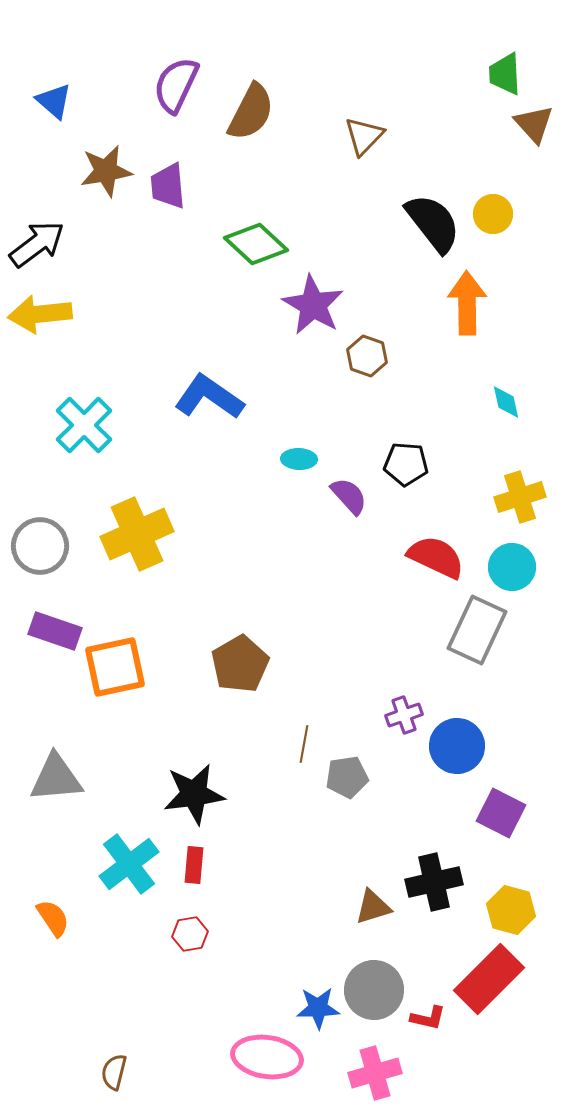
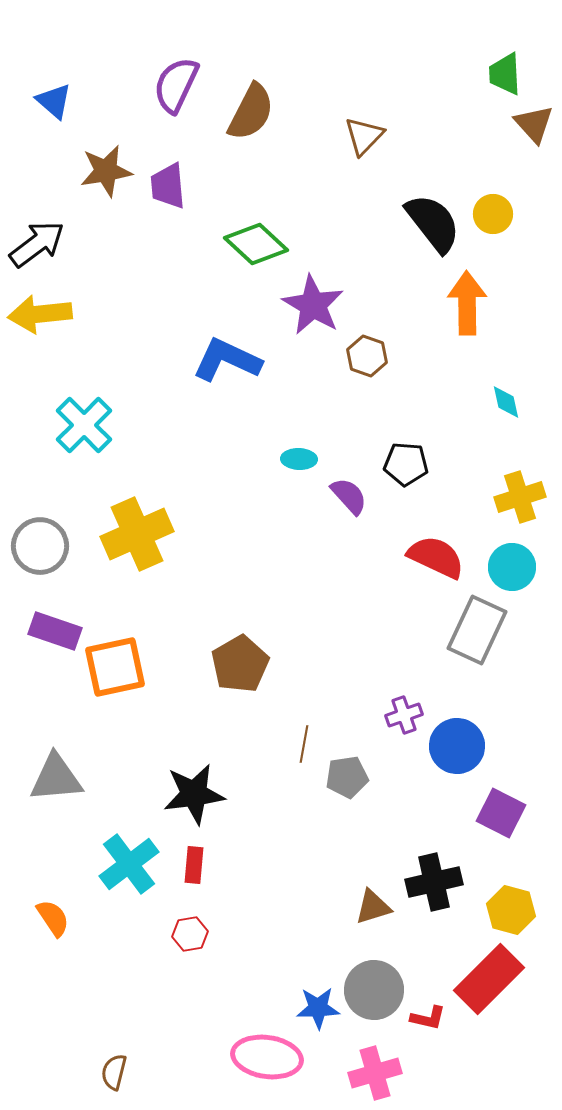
blue L-shape at (209, 397): moved 18 px right, 37 px up; rotated 10 degrees counterclockwise
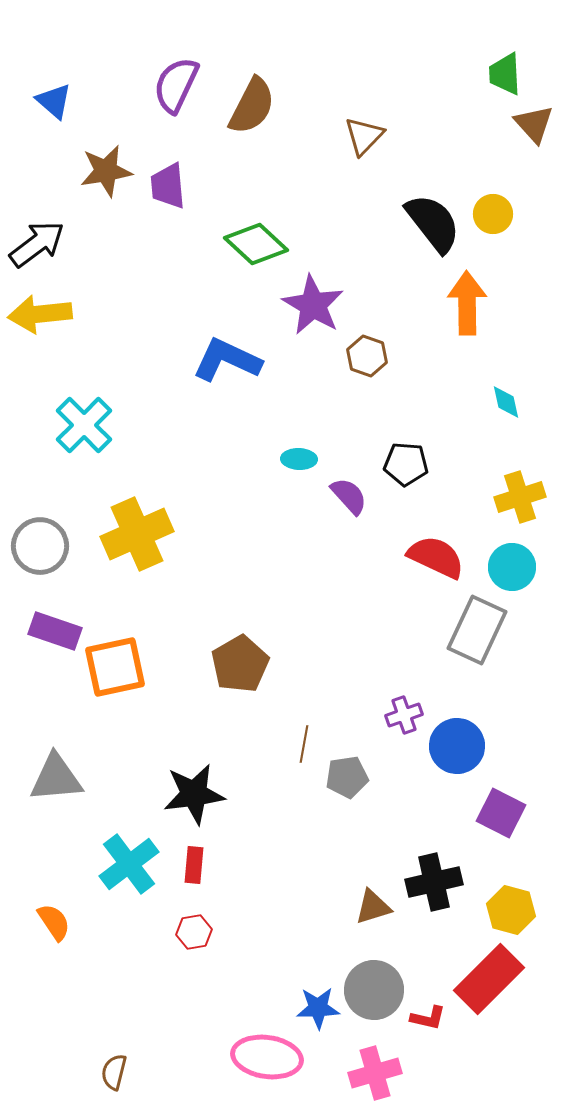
brown semicircle at (251, 112): moved 1 px right, 6 px up
orange semicircle at (53, 918): moved 1 px right, 4 px down
red hexagon at (190, 934): moved 4 px right, 2 px up
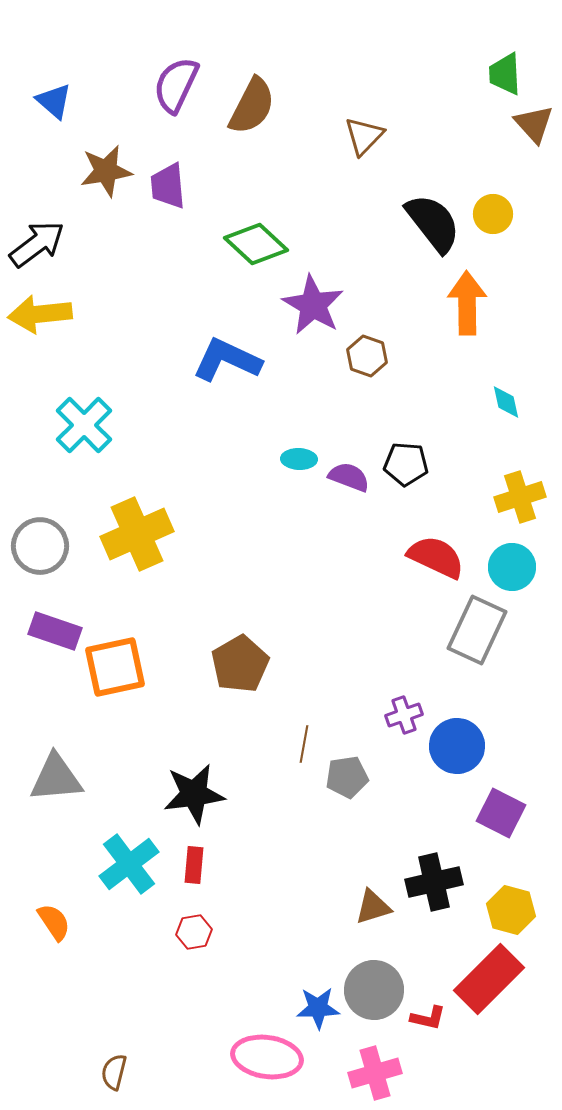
purple semicircle at (349, 496): moved 19 px up; rotated 27 degrees counterclockwise
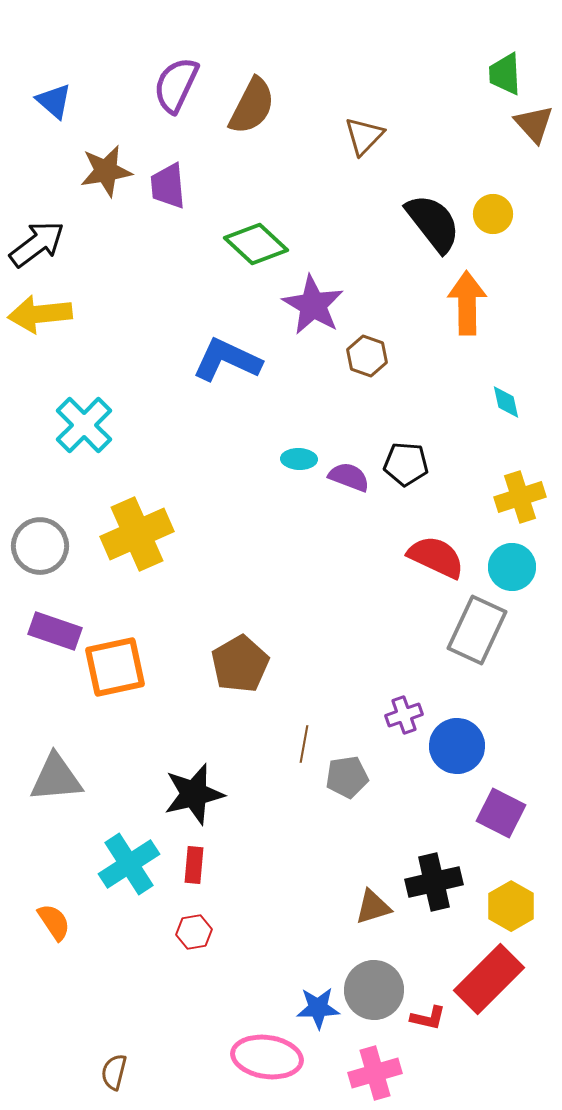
black star at (194, 794): rotated 6 degrees counterclockwise
cyan cross at (129, 864): rotated 4 degrees clockwise
yellow hexagon at (511, 910): moved 4 px up; rotated 15 degrees clockwise
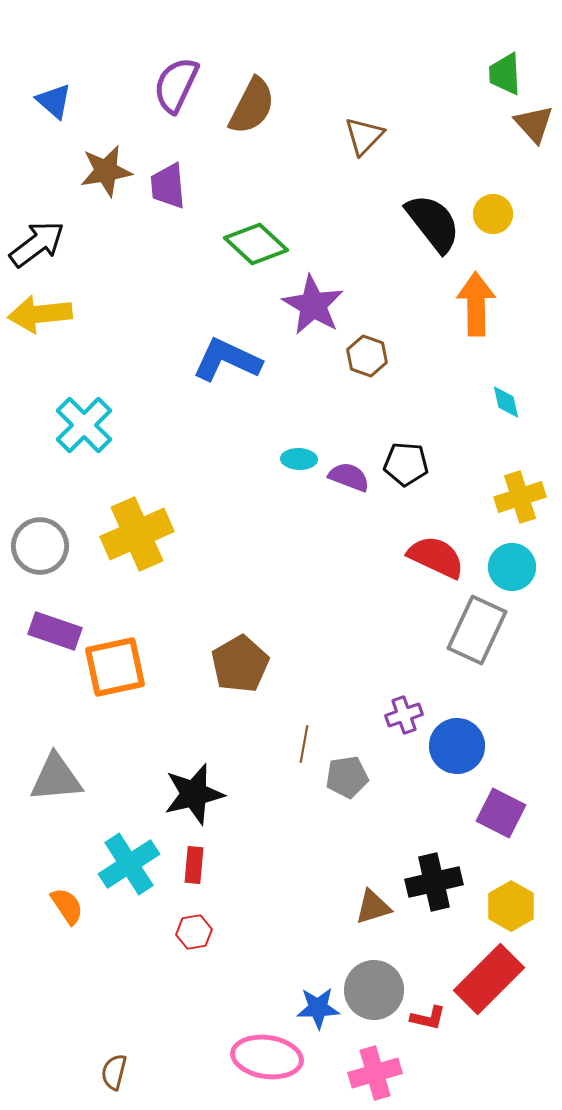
orange arrow at (467, 303): moved 9 px right, 1 px down
orange semicircle at (54, 922): moved 13 px right, 16 px up
